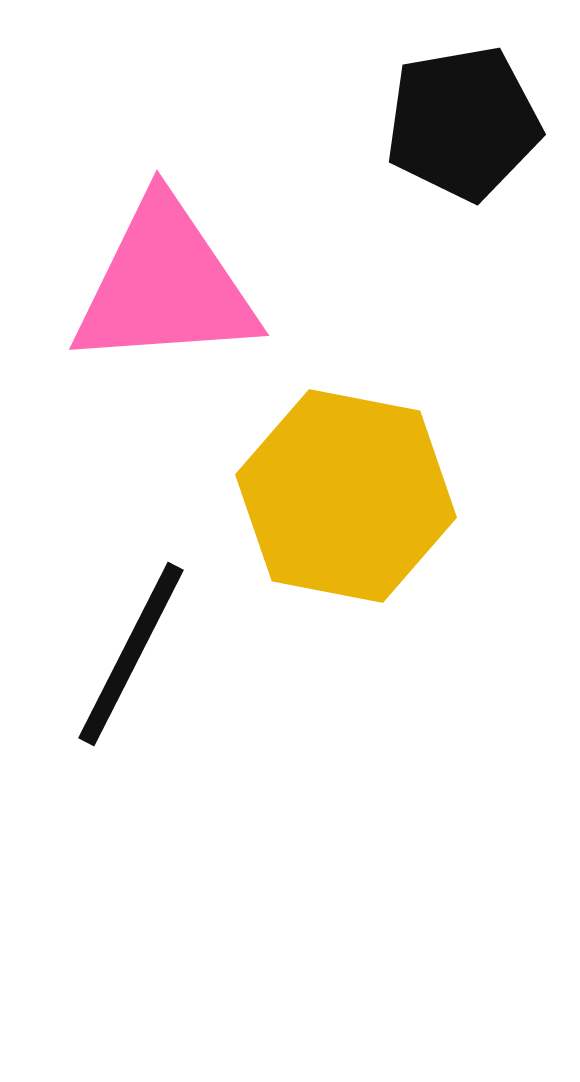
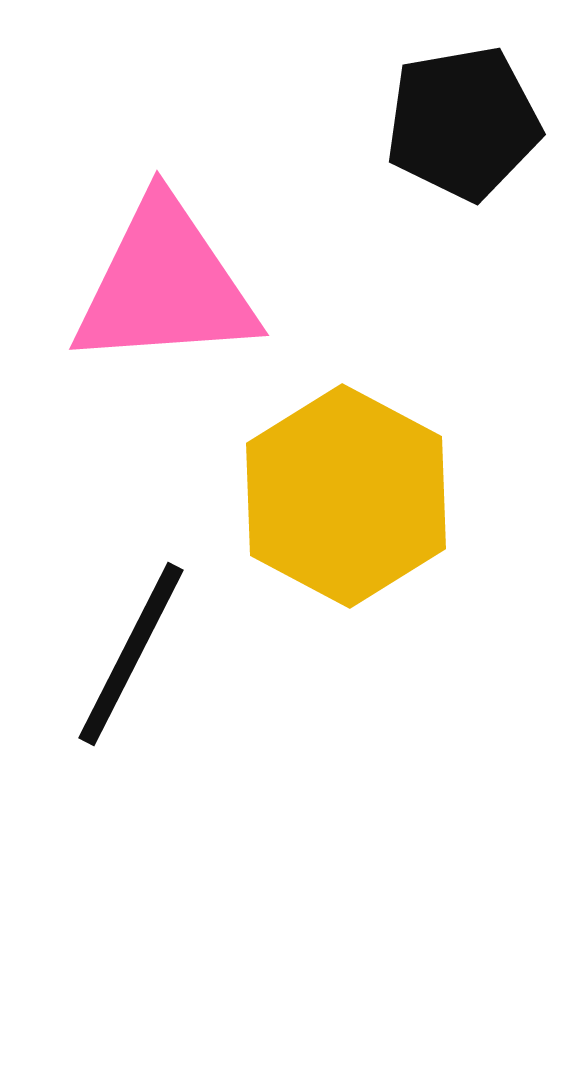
yellow hexagon: rotated 17 degrees clockwise
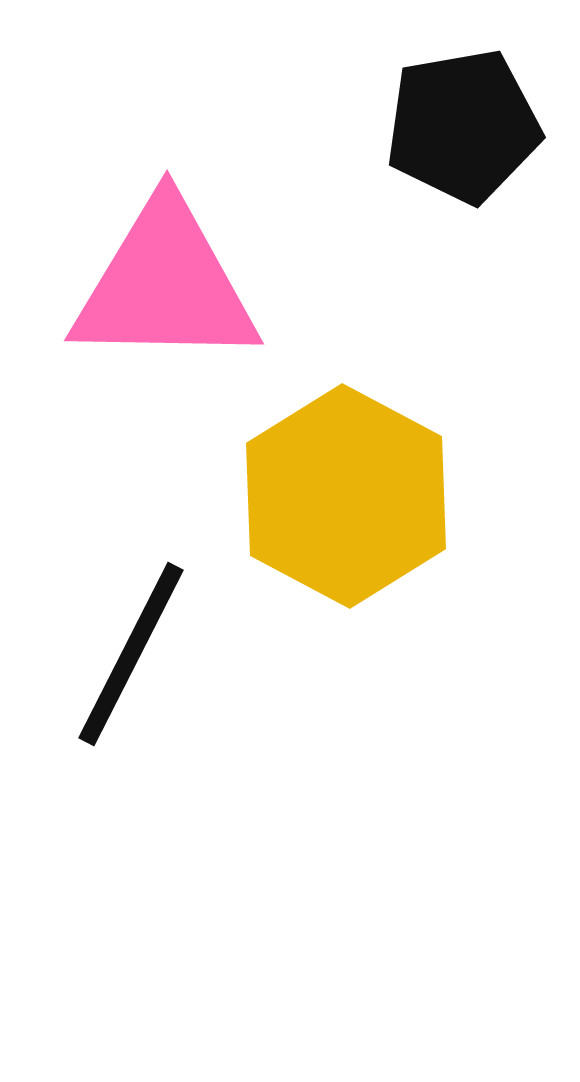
black pentagon: moved 3 px down
pink triangle: rotated 5 degrees clockwise
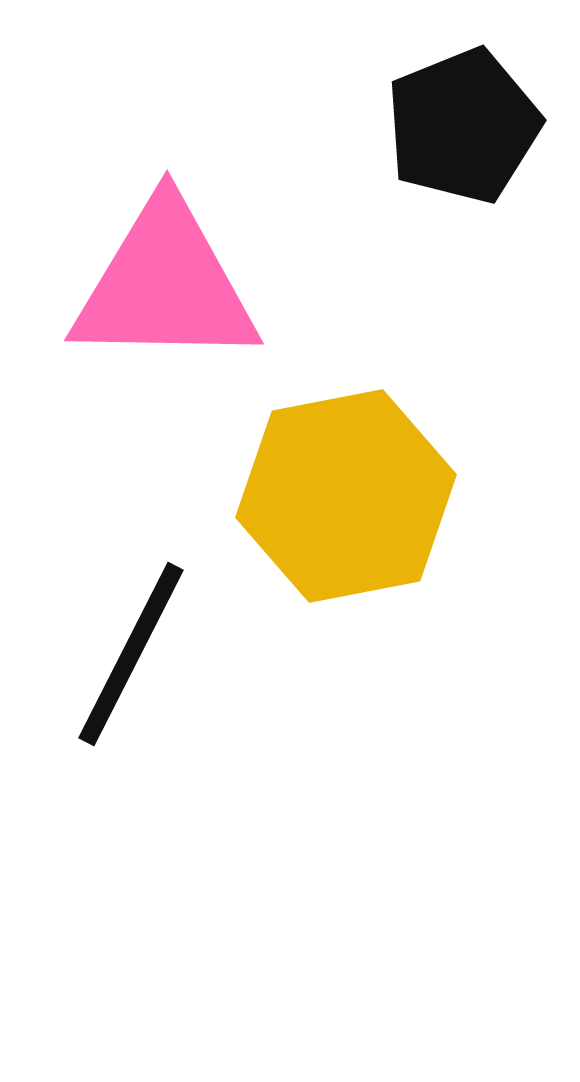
black pentagon: rotated 12 degrees counterclockwise
yellow hexagon: rotated 21 degrees clockwise
